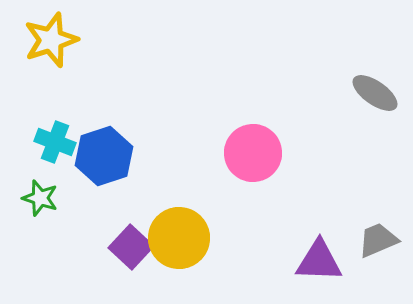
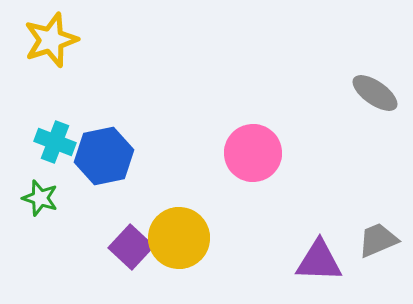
blue hexagon: rotated 6 degrees clockwise
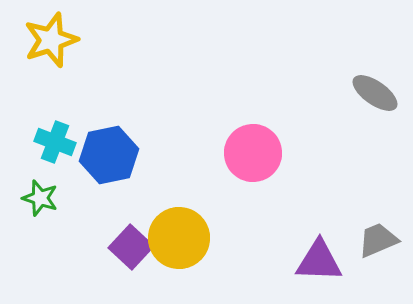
blue hexagon: moved 5 px right, 1 px up
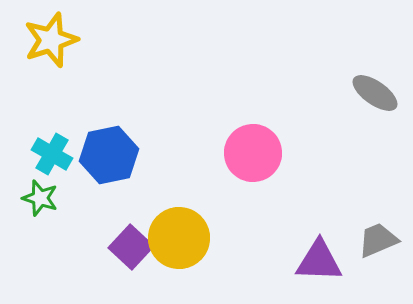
cyan cross: moved 3 px left, 12 px down; rotated 9 degrees clockwise
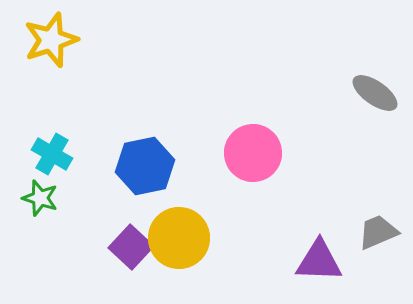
blue hexagon: moved 36 px right, 11 px down
gray trapezoid: moved 8 px up
